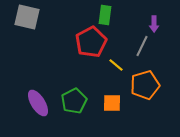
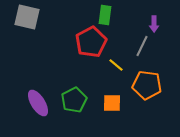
orange pentagon: moved 2 px right; rotated 24 degrees clockwise
green pentagon: moved 1 px up
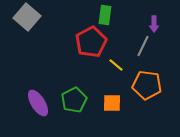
gray square: rotated 28 degrees clockwise
gray line: moved 1 px right
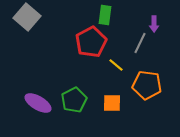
gray line: moved 3 px left, 3 px up
purple ellipse: rotated 28 degrees counterclockwise
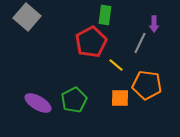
orange square: moved 8 px right, 5 px up
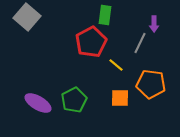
orange pentagon: moved 4 px right, 1 px up
